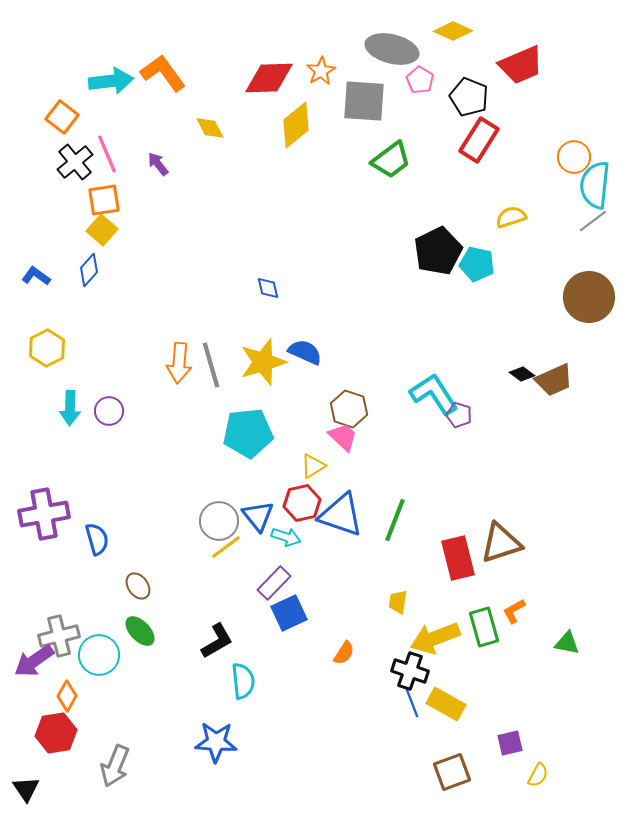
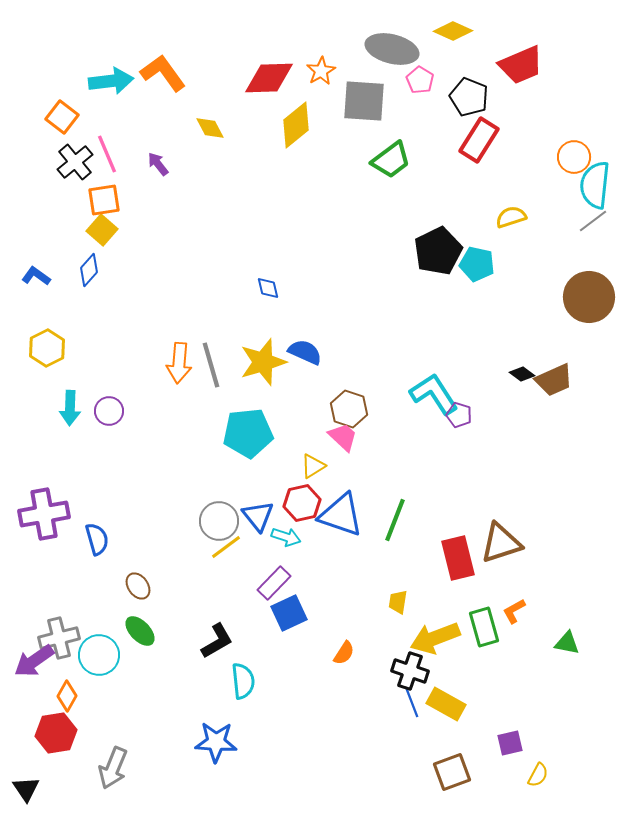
gray cross at (59, 636): moved 2 px down
gray arrow at (115, 766): moved 2 px left, 2 px down
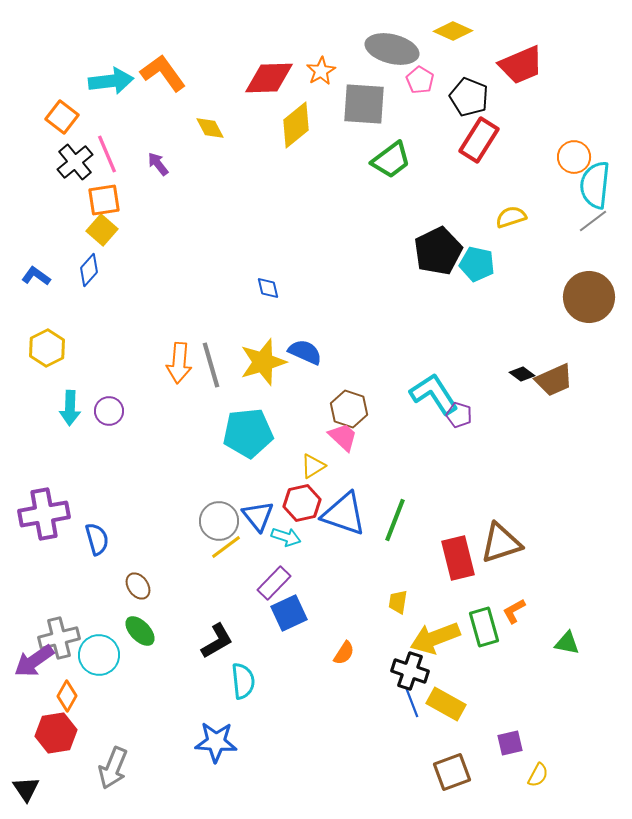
gray square at (364, 101): moved 3 px down
blue triangle at (341, 515): moved 3 px right, 1 px up
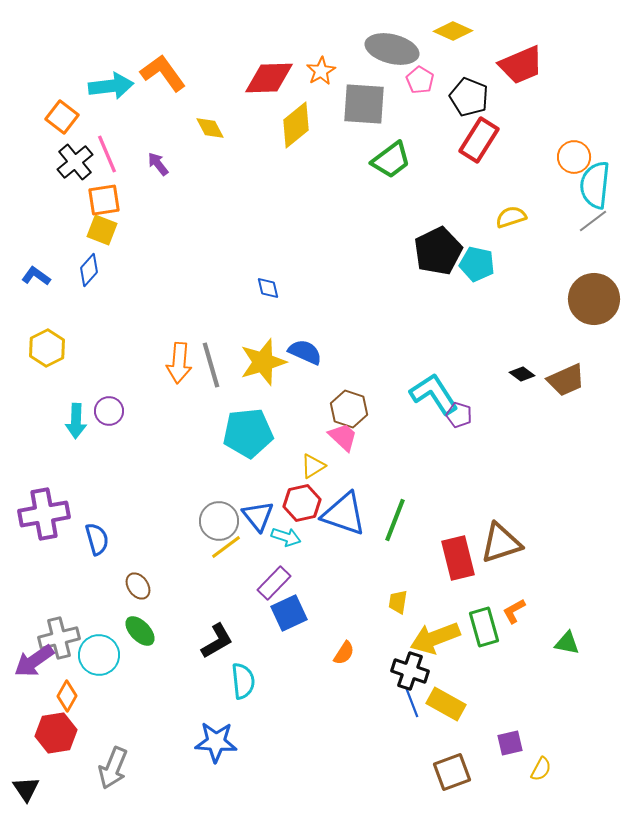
cyan arrow at (111, 81): moved 5 px down
yellow square at (102, 230): rotated 20 degrees counterclockwise
brown circle at (589, 297): moved 5 px right, 2 px down
brown trapezoid at (554, 380): moved 12 px right
cyan arrow at (70, 408): moved 6 px right, 13 px down
yellow semicircle at (538, 775): moved 3 px right, 6 px up
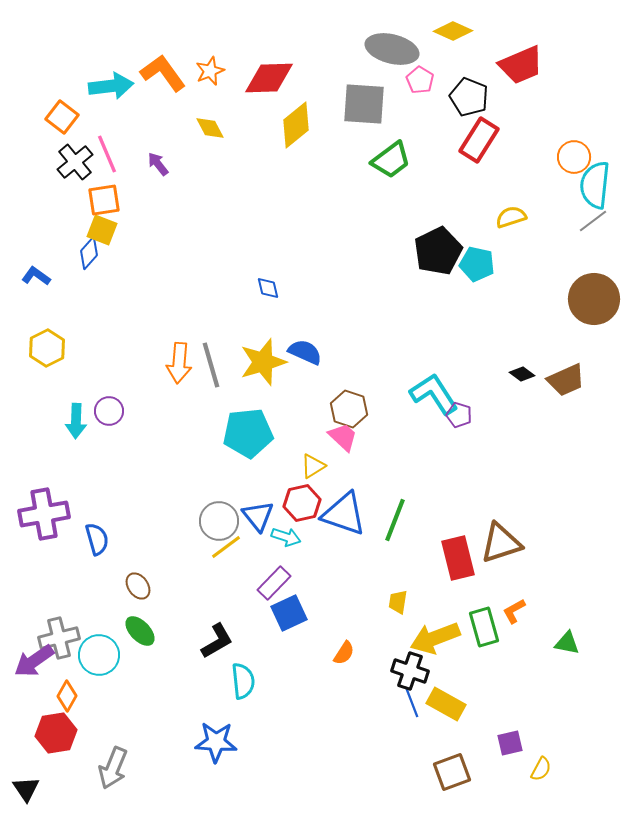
orange star at (321, 71): moved 111 px left; rotated 8 degrees clockwise
blue diamond at (89, 270): moved 17 px up
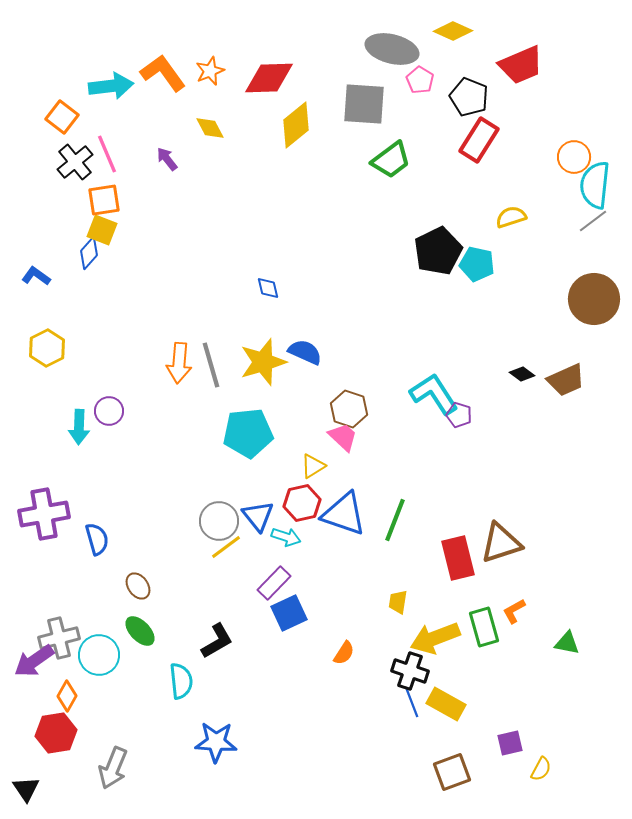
purple arrow at (158, 164): moved 9 px right, 5 px up
cyan arrow at (76, 421): moved 3 px right, 6 px down
cyan semicircle at (243, 681): moved 62 px left
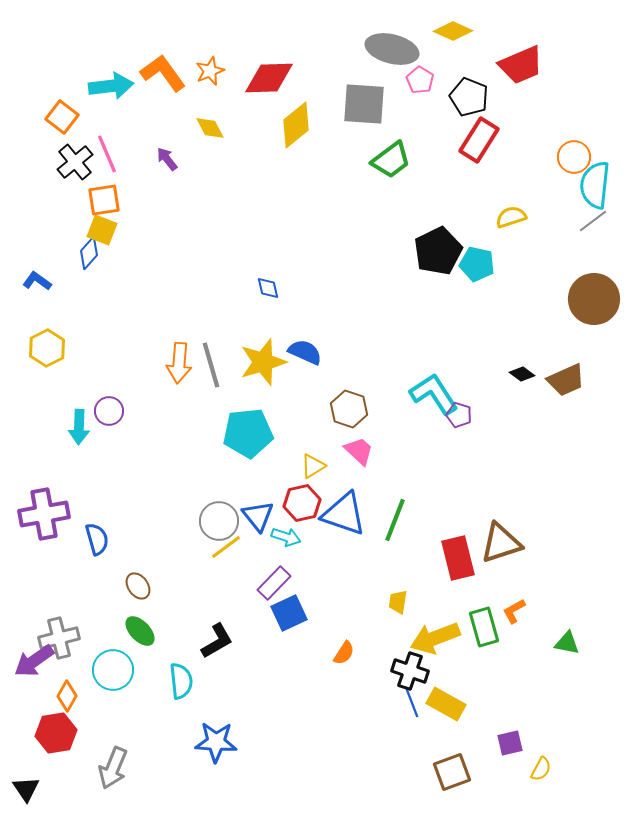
blue L-shape at (36, 276): moved 1 px right, 5 px down
pink trapezoid at (343, 437): moved 16 px right, 14 px down
cyan circle at (99, 655): moved 14 px right, 15 px down
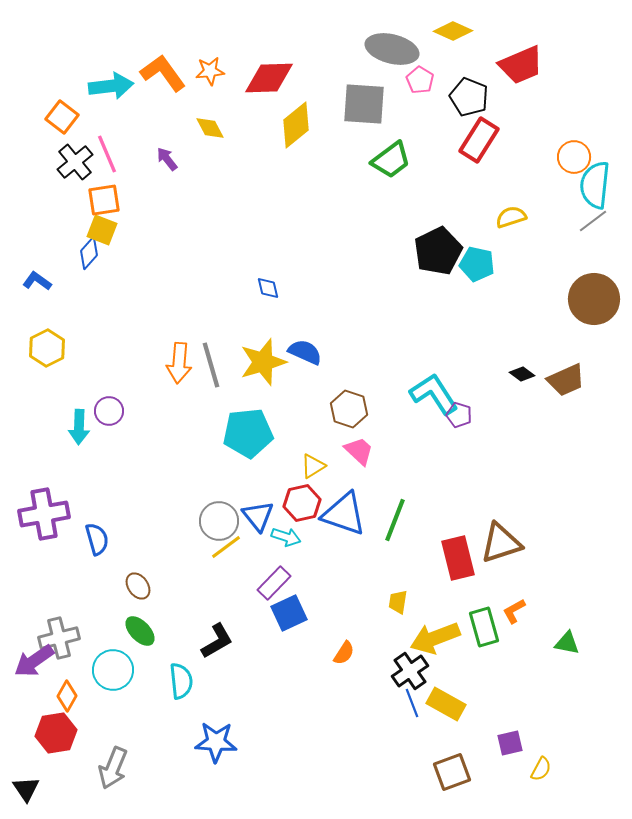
orange star at (210, 71): rotated 16 degrees clockwise
black cross at (410, 671): rotated 36 degrees clockwise
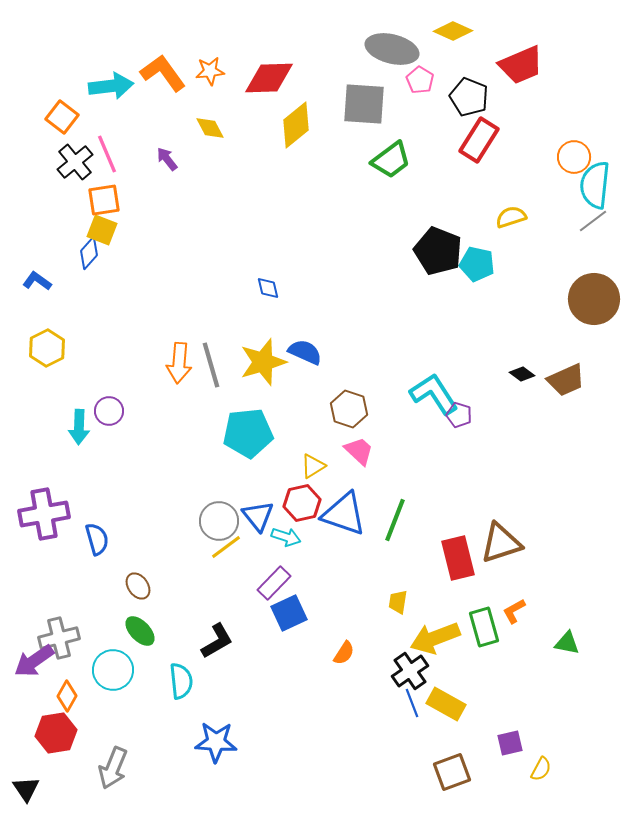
black pentagon at (438, 251): rotated 24 degrees counterclockwise
